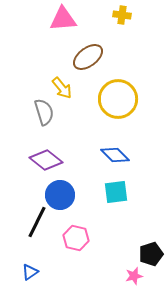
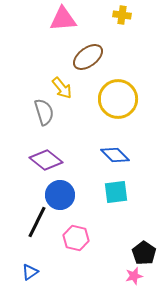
black pentagon: moved 7 px left, 1 px up; rotated 20 degrees counterclockwise
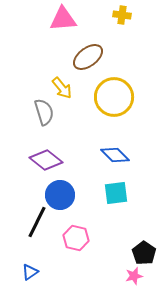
yellow circle: moved 4 px left, 2 px up
cyan square: moved 1 px down
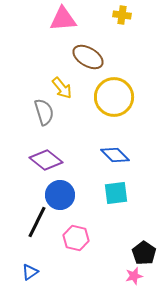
brown ellipse: rotated 68 degrees clockwise
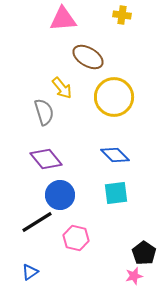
purple diamond: moved 1 px up; rotated 12 degrees clockwise
black line: rotated 32 degrees clockwise
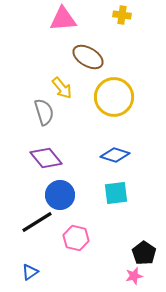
blue diamond: rotated 28 degrees counterclockwise
purple diamond: moved 1 px up
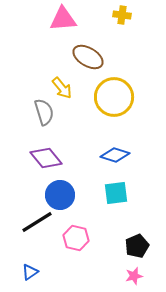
black pentagon: moved 7 px left, 7 px up; rotated 15 degrees clockwise
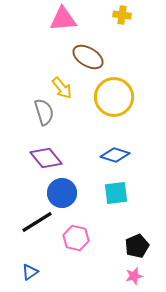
blue circle: moved 2 px right, 2 px up
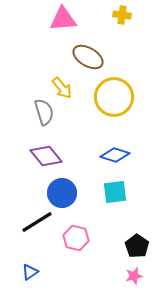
purple diamond: moved 2 px up
cyan square: moved 1 px left, 1 px up
black pentagon: rotated 15 degrees counterclockwise
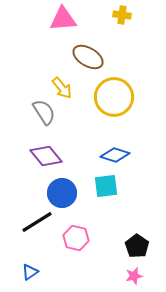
gray semicircle: rotated 16 degrees counterclockwise
cyan square: moved 9 px left, 6 px up
